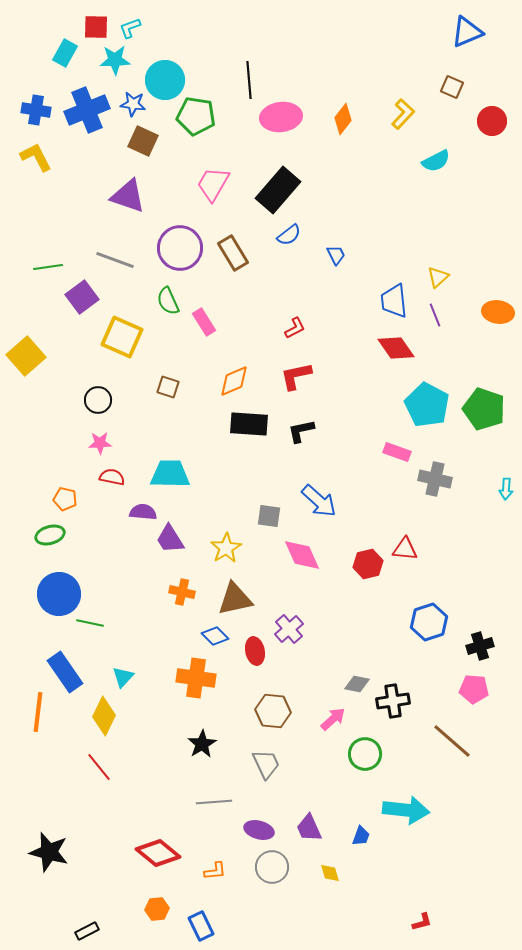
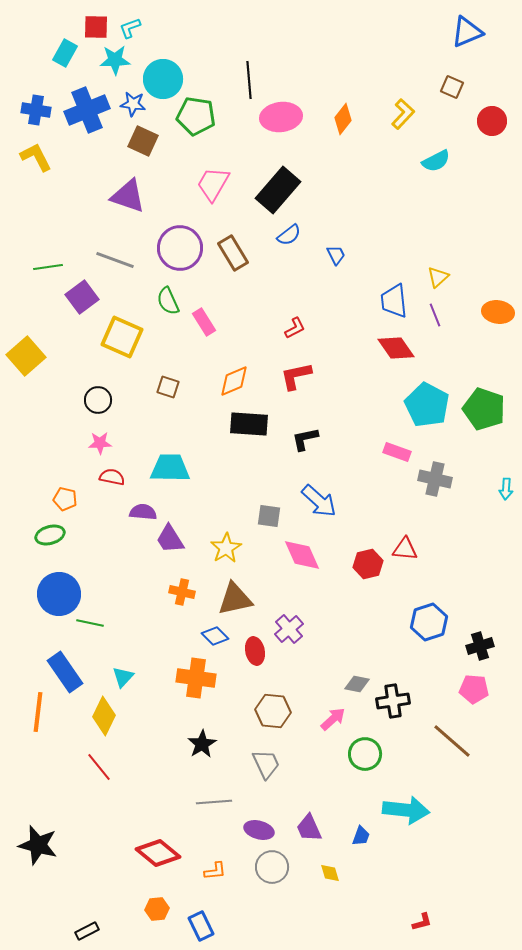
cyan circle at (165, 80): moved 2 px left, 1 px up
black L-shape at (301, 431): moved 4 px right, 8 px down
cyan trapezoid at (170, 474): moved 6 px up
black star at (49, 852): moved 11 px left, 7 px up
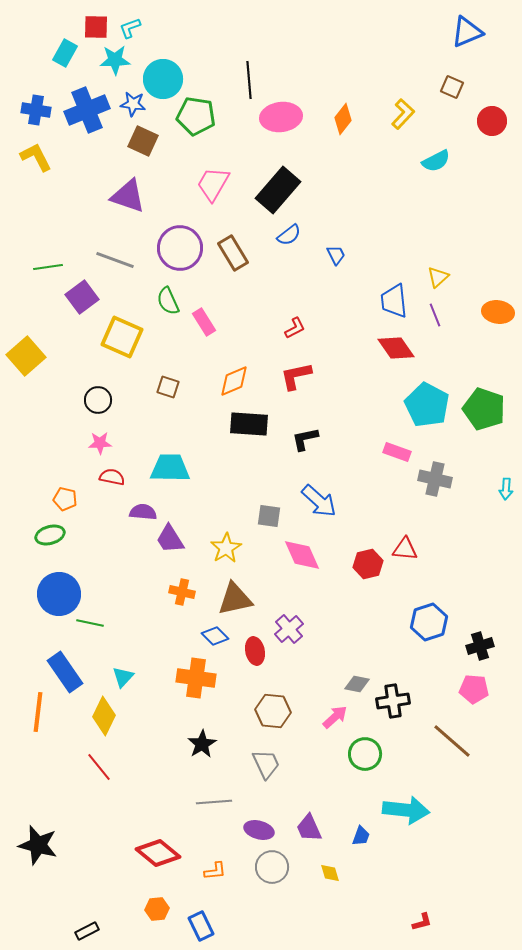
pink arrow at (333, 719): moved 2 px right, 2 px up
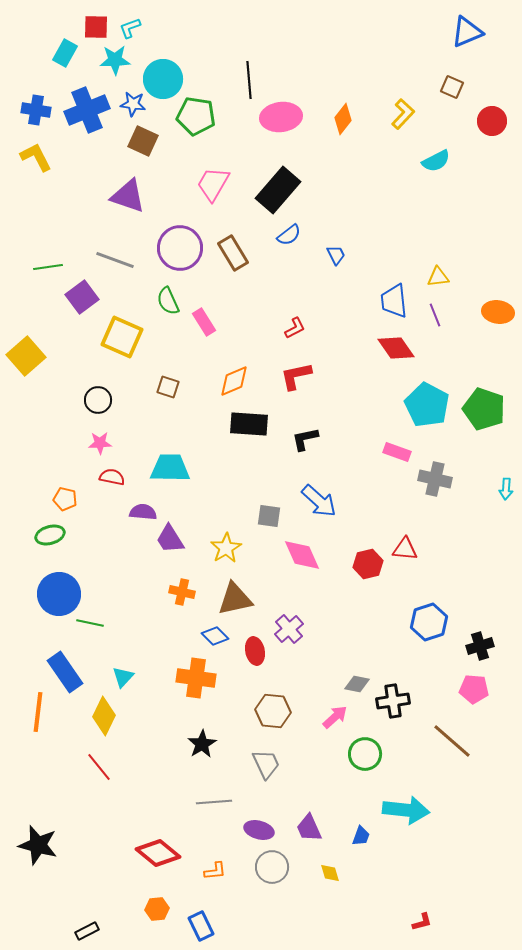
yellow triangle at (438, 277): rotated 35 degrees clockwise
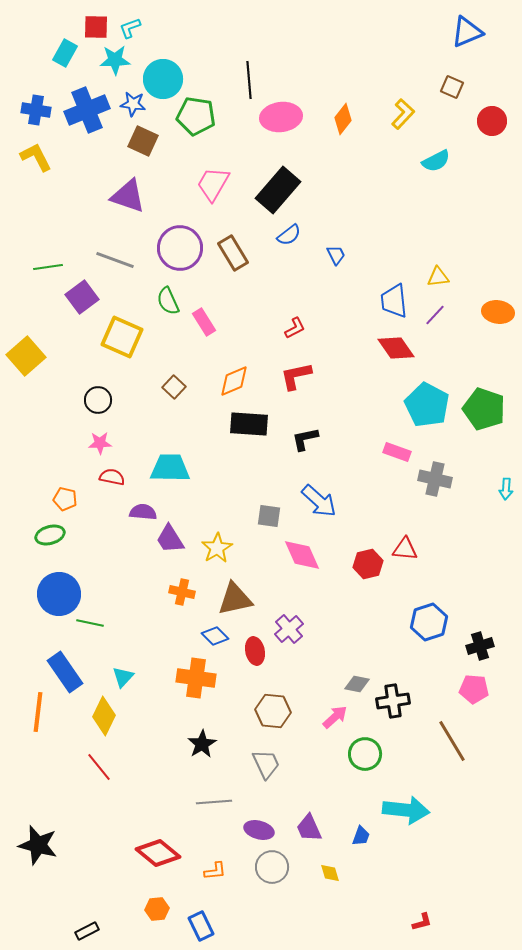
purple line at (435, 315): rotated 65 degrees clockwise
brown square at (168, 387): moved 6 px right; rotated 25 degrees clockwise
yellow star at (226, 548): moved 9 px left
brown line at (452, 741): rotated 18 degrees clockwise
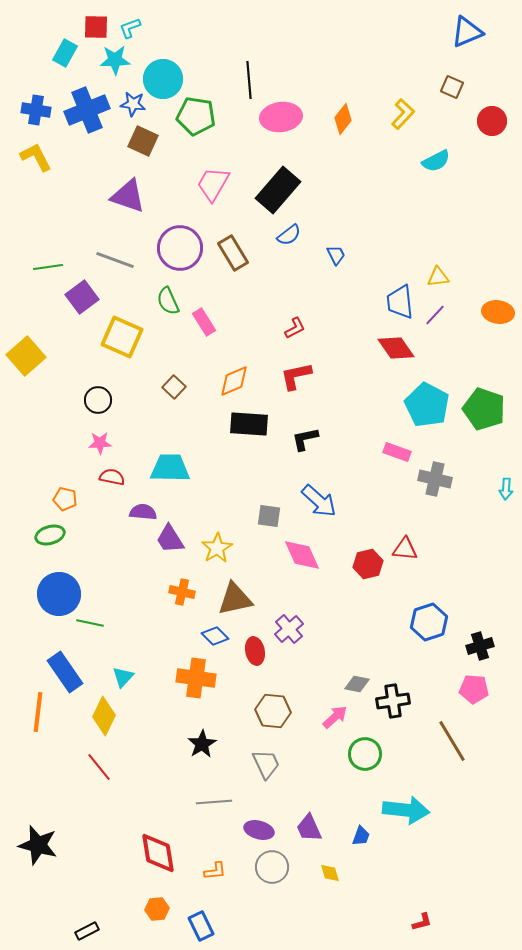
blue trapezoid at (394, 301): moved 6 px right, 1 px down
red diamond at (158, 853): rotated 42 degrees clockwise
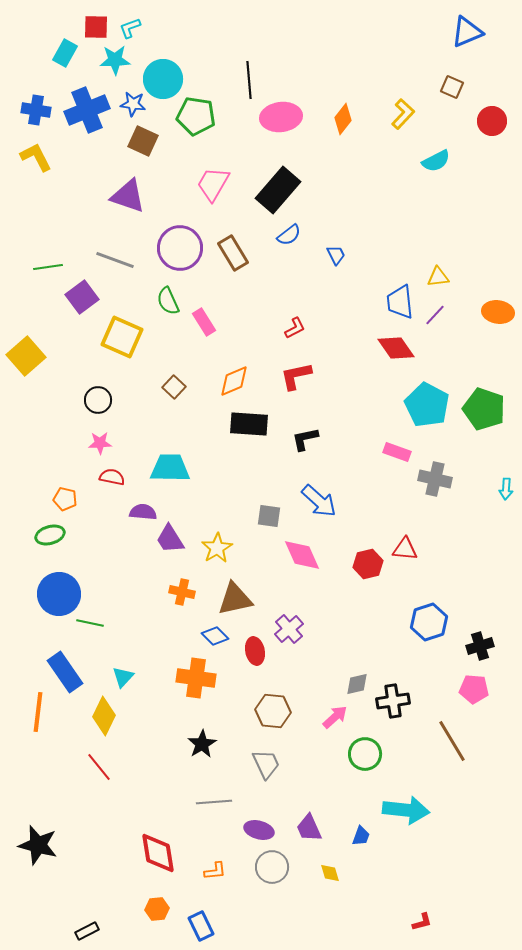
gray diamond at (357, 684): rotated 25 degrees counterclockwise
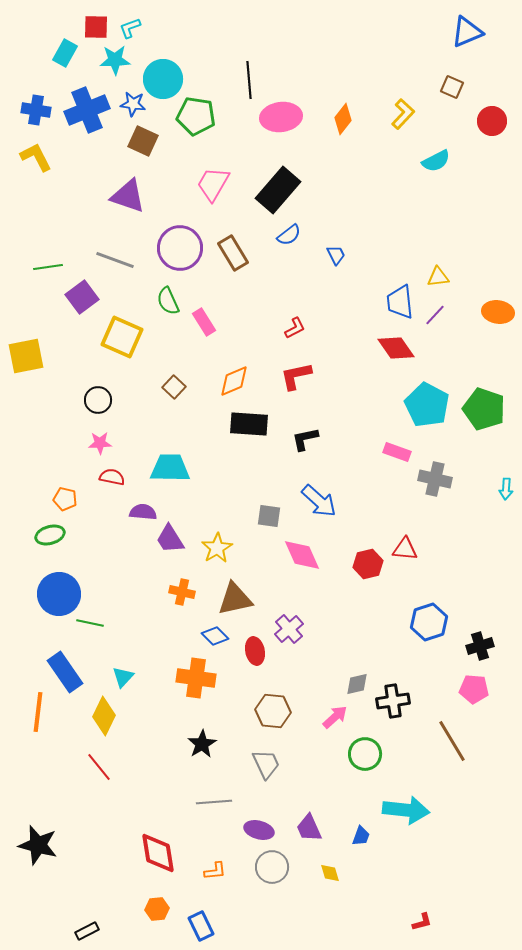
yellow square at (26, 356): rotated 30 degrees clockwise
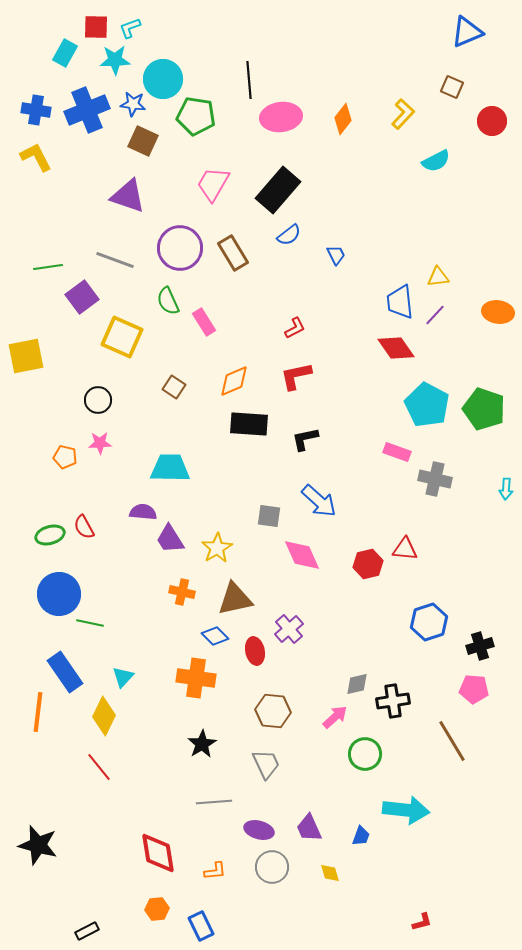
brown square at (174, 387): rotated 10 degrees counterclockwise
red semicircle at (112, 477): moved 28 px left, 50 px down; rotated 130 degrees counterclockwise
orange pentagon at (65, 499): moved 42 px up
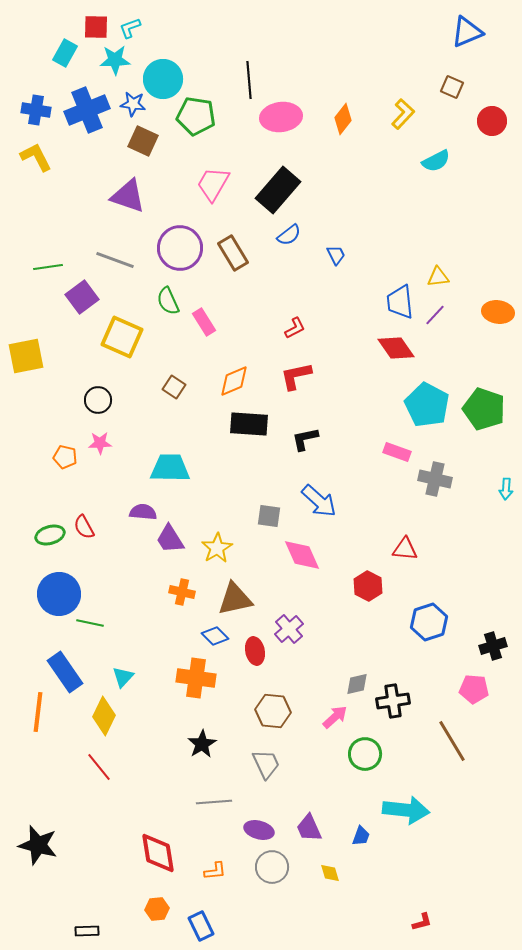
red hexagon at (368, 564): moved 22 px down; rotated 20 degrees counterclockwise
black cross at (480, 646): moved 13 px right
black rectangle at (87, 931): rotated 25 degrees clockwise
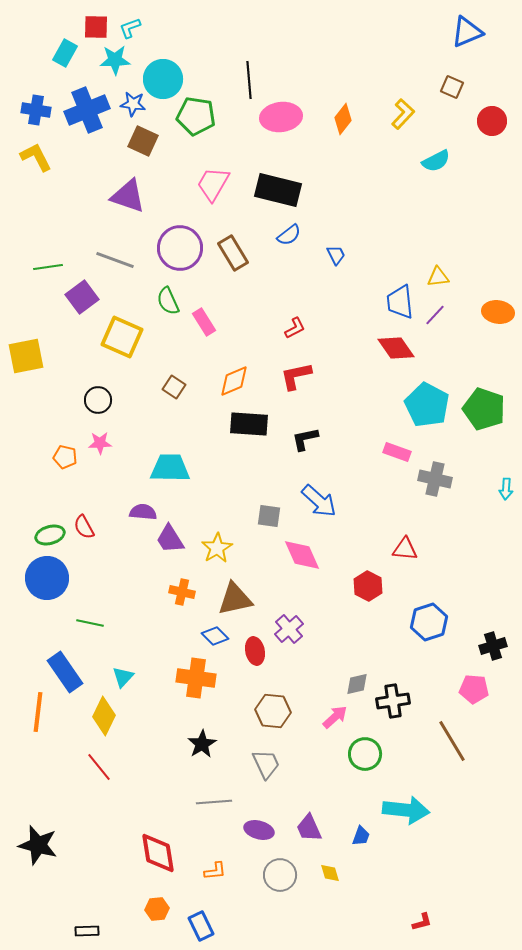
black rectangle at (278, 190): rotated 63 degrees clockwise
blue circle at (59, 594): moved 12 px left, 16 px up
gray circle at (272, 867): moved 8 px right, 8 px down
